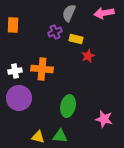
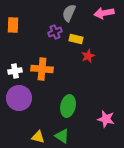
pink star: moved 2 px right
green triangle: moved 2 px right; rotated 28 degrees clockwise
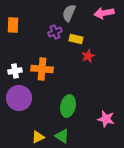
yellow triangle: rotated 40 degrees counterclockwise
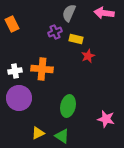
pink arrow: rotated 18 degrees clockwise
orange rectangle: moved 1 px left, 1 px up; rotated 28 degrees counterclockwise
yellow triangle: moved 4 px up
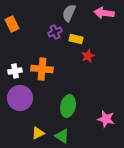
purple circle: moved 1 px right
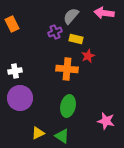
gray semicircle: moved 2 px right, 3 px down; rotated 18 degrees clockwise
orange cross: moved 25 px right
pink star: moved 2 px down
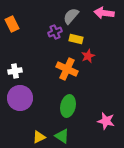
orange cross: rotated 20 degrees clockwise
yellow triangle: moved 1 px right, 4 px down
